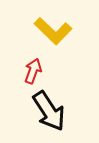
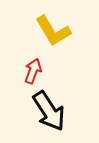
yellow L-shape: rotated 15 degrees clockwise
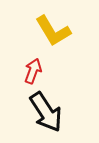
black arrow: moved 3 px left, 1 px down
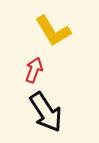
red arrow: moved 1 px right, 1 px up
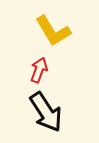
red arrow: moved 5 px right
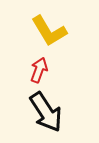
yellow L-shape: moved 4 px left
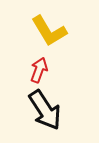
black arrow: moved 1 px left, 2 px up
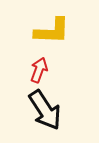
yellow L-shape: moved 3 px right; rotated 57 degrees counterclockwise
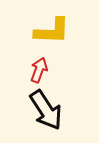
black arrow: moved 1 px right
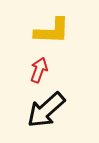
black arrow: rotated 81 degrees clockwise
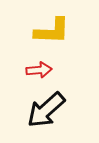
red arrow: rotated 65 degrees clockwise
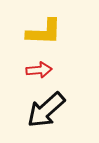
yellow L-shape: moved 8 px left, 1 px down
